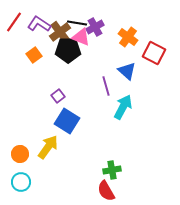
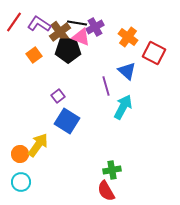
yellow arrow: moved 10 px left, 2 px up
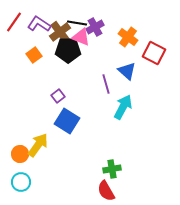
purple line: moved 2 px up
green cross: moved 1 px up
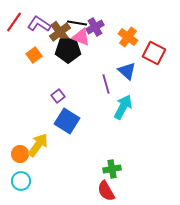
cyan circle: moved 1 px up
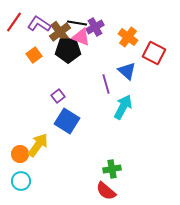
red semicircle: rotated 20 degrees counterclockwise
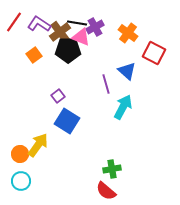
orange cross: moved 4 px up
